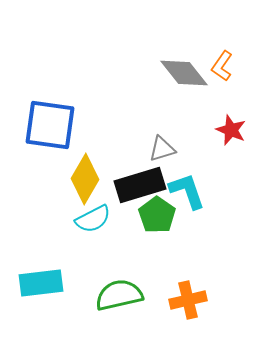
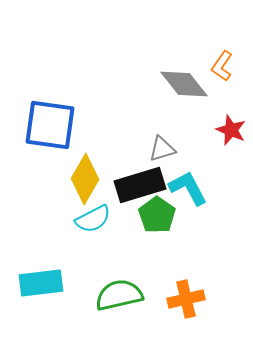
gray diamond: moved 11 px down
cyan L-shape: moved 1 px right, 3 px up; rotated 9 degrees counterclockwise
orange cross: moved 2 px left, 1 px up
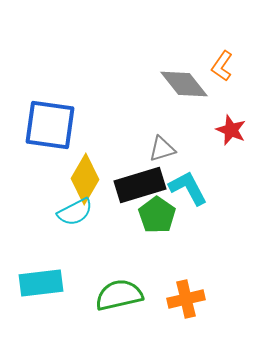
cyan semicircle: moved 18 px left, 7 px up
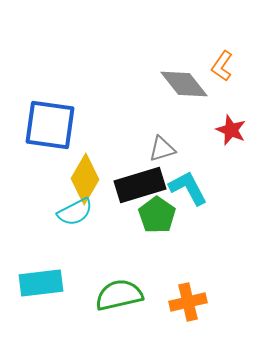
orange cross: moved 2 px right, 3 px down
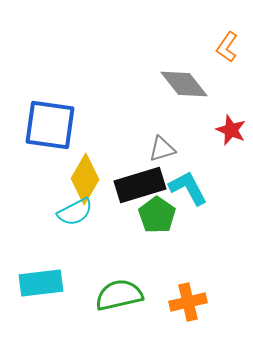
orange L-shape: moved 5 px right, 19 px up
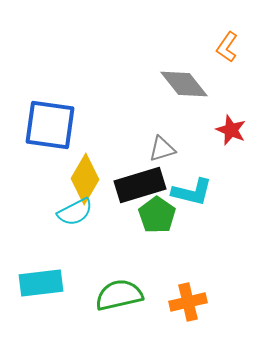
cyan L-shape: moved 4 px right, 4 px down; rotated 132 degrees clockwise
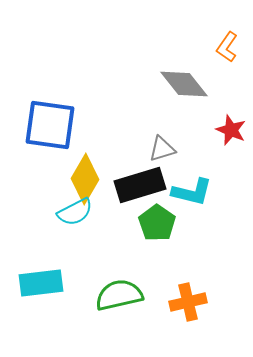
green pentagon: moved 8 px down
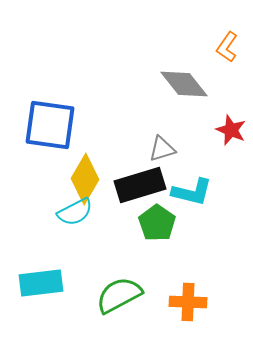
green semicircle: rotated 15 degrees counterclockwise
orange cross: rotated 15 degrees clockwise
